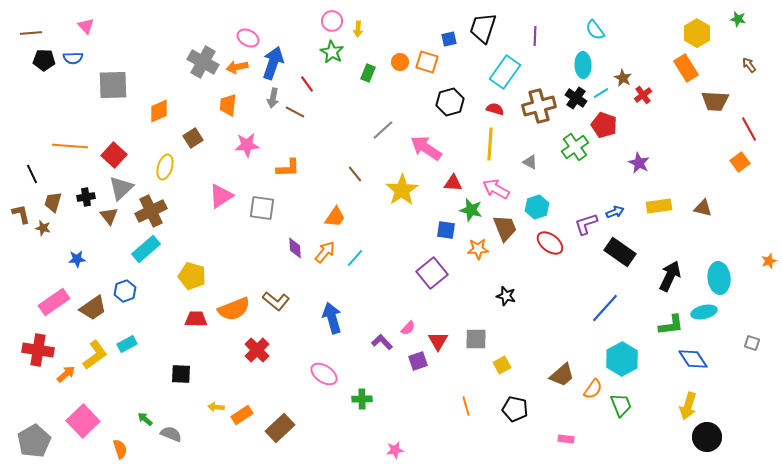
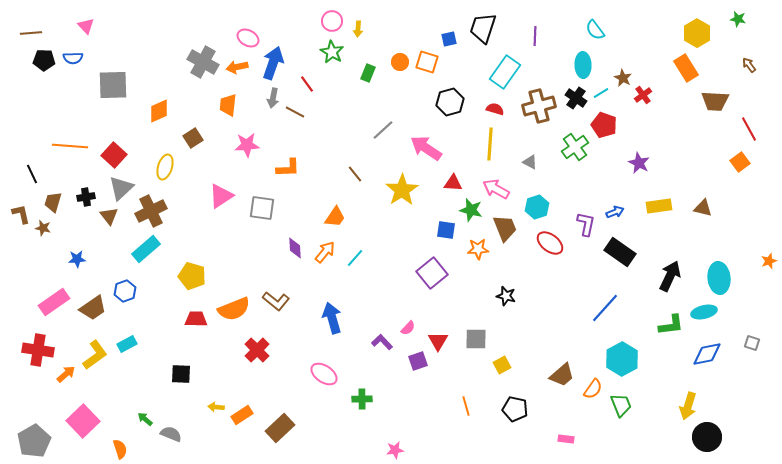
purple L-shape at (586, 224): rotated 120 degrees clockwise
blue diamond at (693, 359): moved 14 px right, 5 px up; rotated 68 degrees counterclockwise
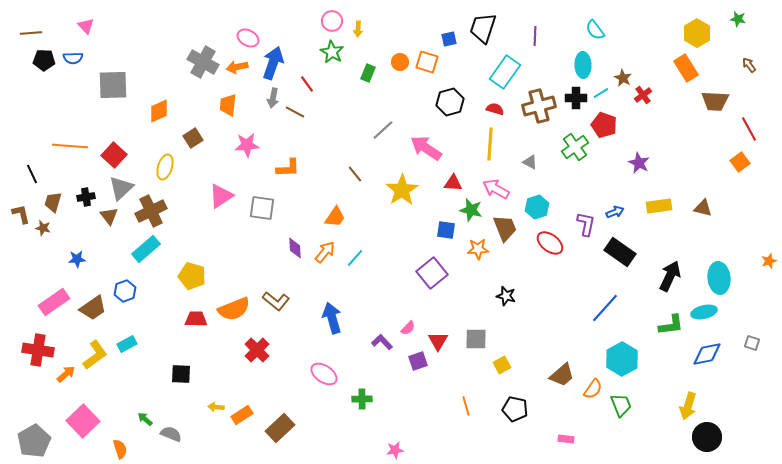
black cross at (576, 98): rotated 35 degrees counterclockwise
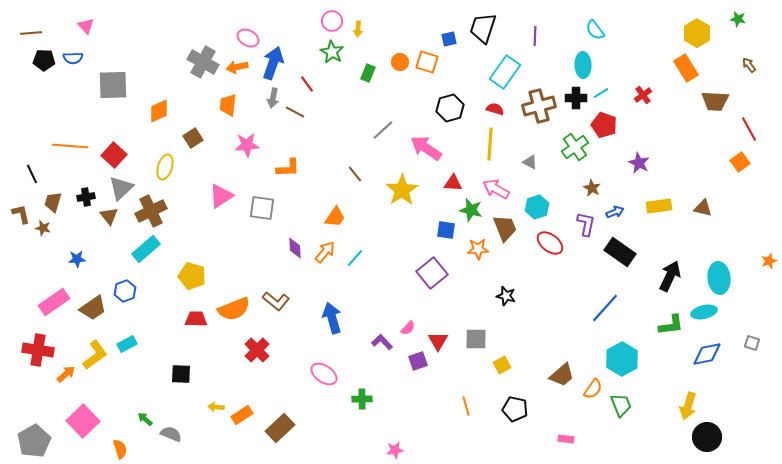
brown star at (623, 78): moved 31 px left, 110 px down
black hexagon at (450, 102): moved 6 px down
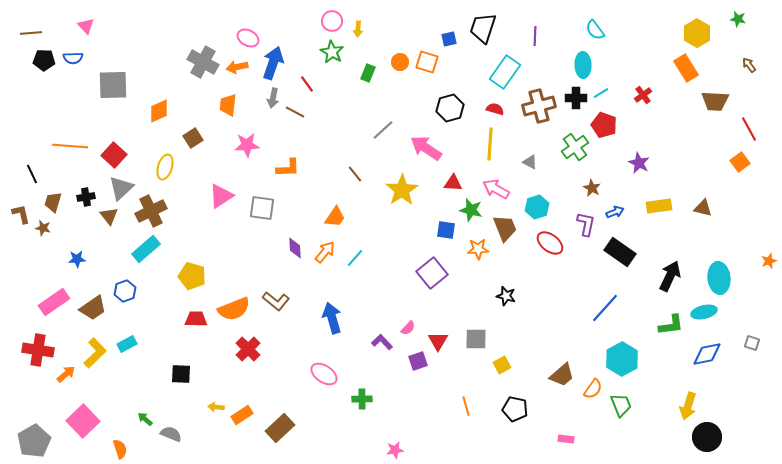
red cross at (257, 350): moved 9 px left, 1 px up
yellow L-shape at (95, 355): moved 2 px up; rotated 8 degrees counterclockwise
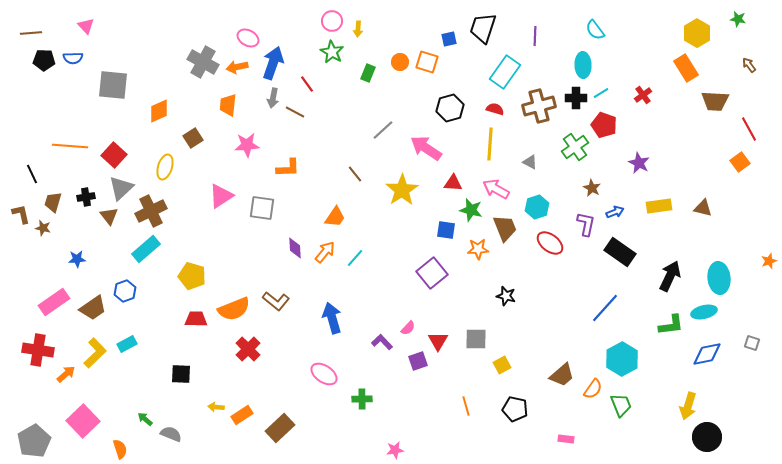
gray square at (113, 85): rotated 8 degrees clockwise
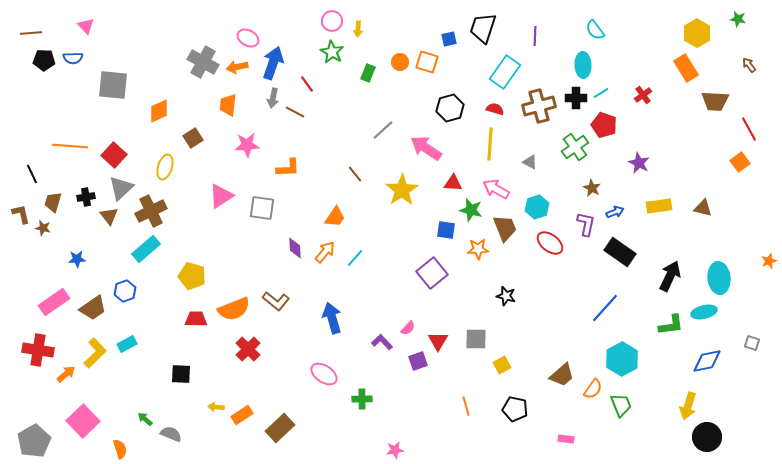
blue diamond at (707, 354): moved 7 px down
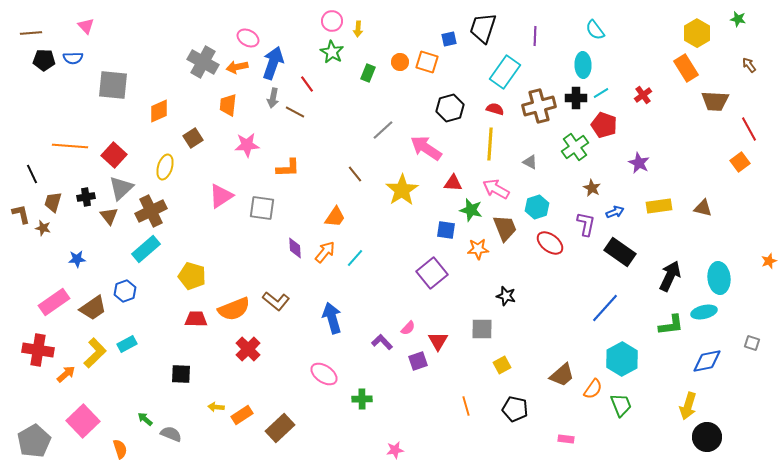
gray square at (476, 339): moved 6 px right, 10 px up
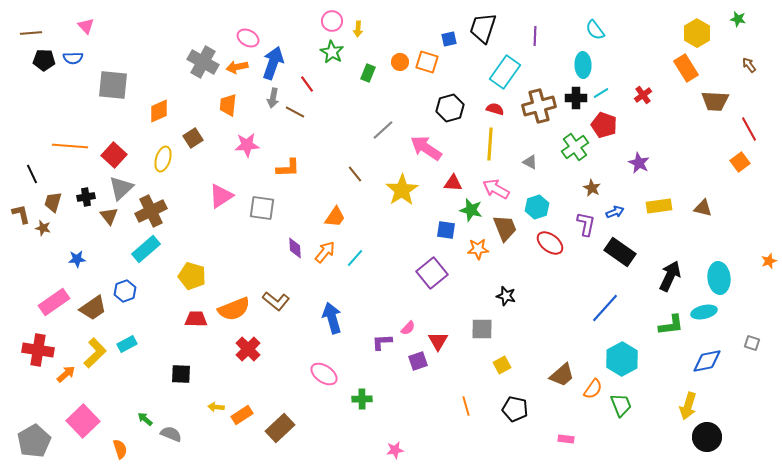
yellow ellipse at (165, 167): moved 2 px left, 8 px up
purple L-shape at (382, 342): rotated 50 degrees counterclockwise
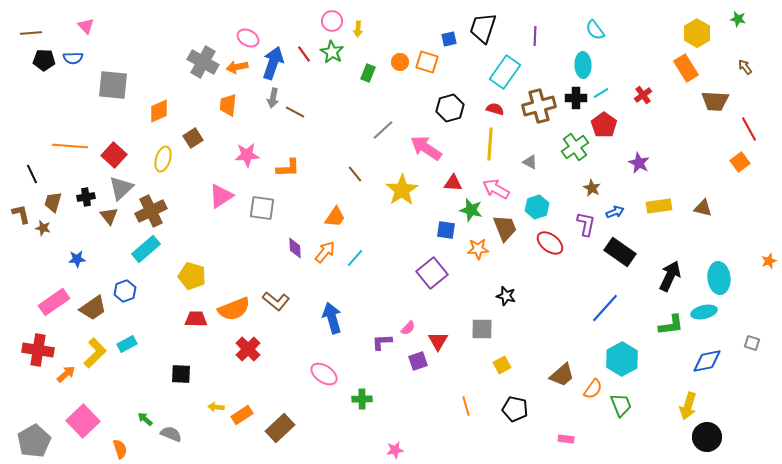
brown arrow at (749, 65): moved 4 px left, 2 px down
red line at (307, 84): moved 3 px left, 30 px up
red pentagon at (604, 125): rotated 15 degrees clockwise
pink star at (247, 145): moved 10 px down
